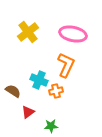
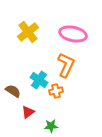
cyan cross: rotated 12 degrees clockwise
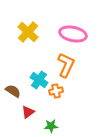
yellow cross: rotated 10 degrees counterclockwise
